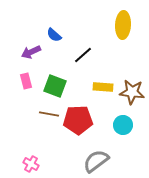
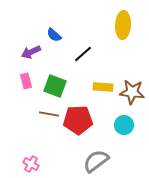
black line: moved 1 px up
cyan circle: moved 1 px right
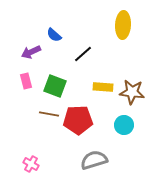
gray semicircle: moved 2 px left, 1 px up; rotated 20 degrees clockwise
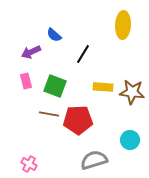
black line: rotated 18 degrees counterclockwise
cyan circle: moved 6 px right, 15 px down
pink cross: moved 2 px left
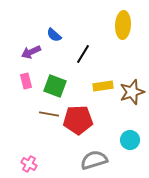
yellow rectangle: moved 1 px up; rotated 12 degrees counterclockwise
brown star: rotated 25 degrees counterclockwise
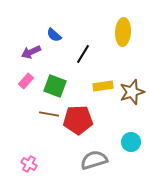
yellow ellipse: moved 7 px down
pink rectangle: rotated 56 degrees clockwise
cyan circle: moved 1 px right, 2 px down
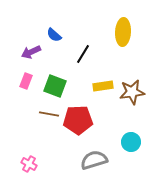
pink rectangle: rotated 21 degrees counterclockwise
brown star: rotated 10 degrees clockwise
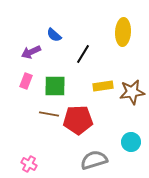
green square: rotated 20 degrees counterclockwise
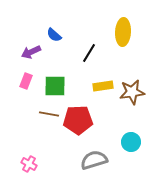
black line: moved 6 px right, 1 px up
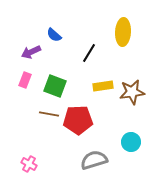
pink rectangle: moved 1 px left, 1 px up
green square: rotated 20 degrees clockwise
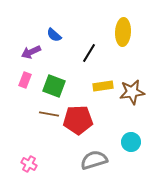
green square: moved 1 px left
